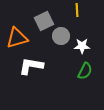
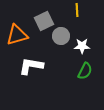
orange triangle: moved 3 px up
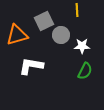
gray circle: moved 1 px up
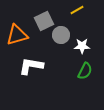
yellow line: rotated 64 degrees clockwise
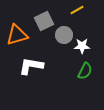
gray circle: moved 3 px right
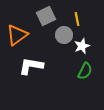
yellow line: moved 9 px down; rotated 72 degrees counterclockwise
gray square: moved 2 px right, 5 px up
orange triangle: rotated 20 degrees counterclockwise
white star: rotated 21 degrees counterclockwise
